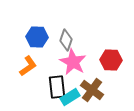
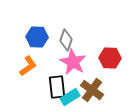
red hexagon: moved 1 px left, 2 px up
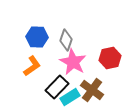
red hexagon: rotated 15 degrees counterclockwise
orange L-shape: moved 4 px right
black rectangle: rotated 50 degrees clockwise
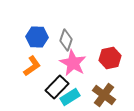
pink star: moved 1 px down
brown cross: moved 12 px right, 5 px down
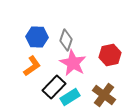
red hexagon: moved 3 px up
black rectangle: moved 3 px left
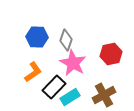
red hexagon: moved 1 px right, 1 px up
orange L-shape: moved 1 px right, 6 px down
brown cross: rotated 25 degrees clockwise
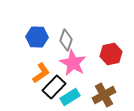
orange L-shape: moved 8 px right, 1 px down
